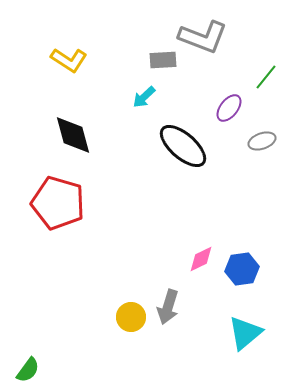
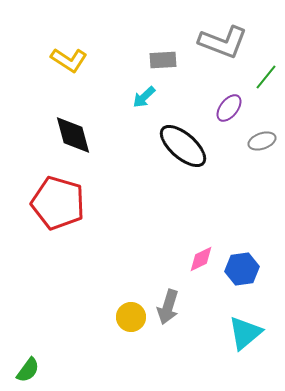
gray L-shape: moved 20 px right, 5 px down
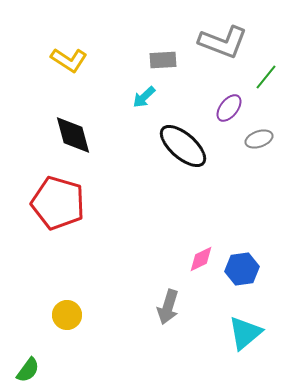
gray ellipse: moved 3 px left, 2 px up
yellow circle: moved 64 px left, 2 px up
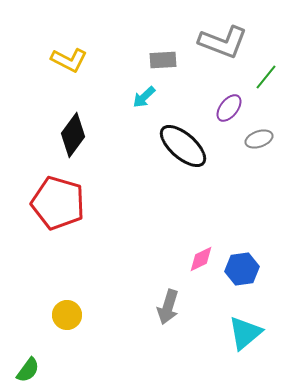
yellow L-shape: rotated 6 degrees counterclockwise
black diamond: rotated 51 degrees clockwise
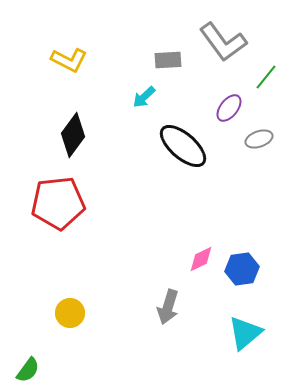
gray L-shape: rotated 33 degrees clockwise
gray rectangle: moved 5 px right
red pentagon: rotated 22 degrees counterclockwise
yellow circle: moved 3 px right, 2 px up
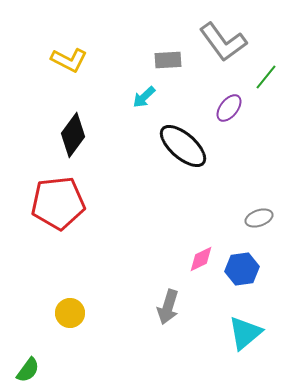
gray ellipse: moved 79 px down
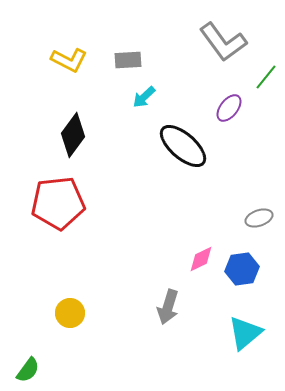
gray rectangle: moved 40 px left
